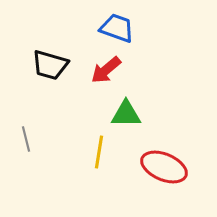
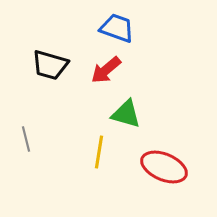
green triangle: rotated 16 degrees clockwise
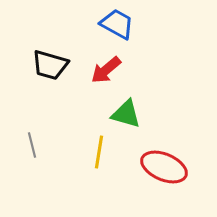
blue trapezoid: moved 4 px up; rotated 9 degrees clockwise
gray line: moved 6 px right, 6 px down
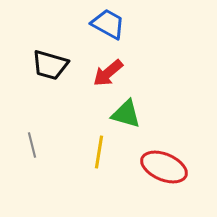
blue trapezoid: moved 9 px left
red arrow: moved 2 px right, 3 px down
